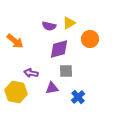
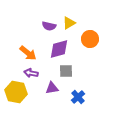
orange arrow: moved 13 px right, 12 px down
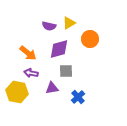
yellow hexagon: moved 1 px right
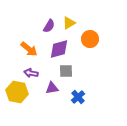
purple semicircle: rotated 72 degrees counterclockwise
orange arrow: moved 1 px right, 4 px up
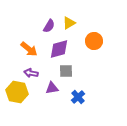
orange circle: moved 4 px right, 2 px down
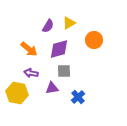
purple semicircle: moved 1 px left
orange circle: moved 1 px up
gray square: moved 2 px left
yellow hexagon: moved 1 px down
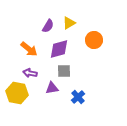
purple arrow: moved 1 px left
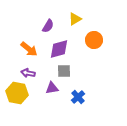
yellow triangle: moved 6 px right, 4 px up
purple arrow: moved 2 px left
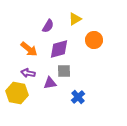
purple triangle: moved 2 px left, 5 px up
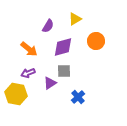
orange circle: moved 2 px right, 1 px down
purple diamond: moved 4 px right, 2 px up
purple arrow: rotated 32 degrees counterclockwise
purple triangle: rotated 24 degrees counterclockwise
yellow hexagon: moved 1 px left, 1 px down
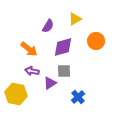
purple arrow: moved 4 px right, 2 px up; rotated 32 degrees clockwise
